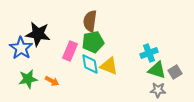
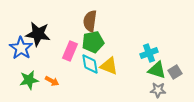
green star: moved 1 px right, 1 px down
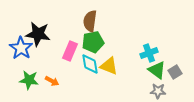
green triangle: rotated 18 degrees clockwise
green star: rotated 18 degrees clockwise
gray star: moved 1 px down
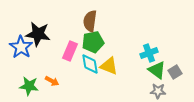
blue star: moved 1 px up
green star: moved 6 px down
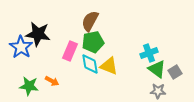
brown semicircle: rotated 20 degrees clockwise
green triangle: moved 1 px up
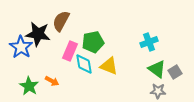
brown semicircle: moved 29 px left
cyan cross: moved 11 px up
cyan diamond: moved 6 px left
green star: rotated 24 degrees clockwise
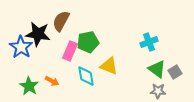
green pentagon: moved 5 px left
cyan diamond: moved 2 px right, 12 px down
